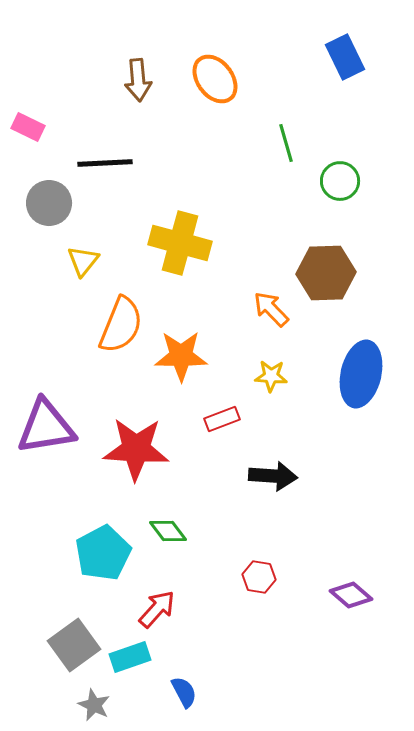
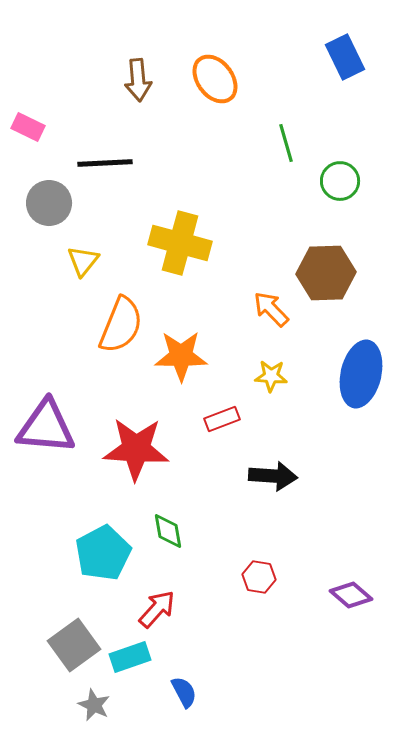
purple triangle: rotated 14 degrees clockwise
green diamond: rotated 27 degrees clockwise
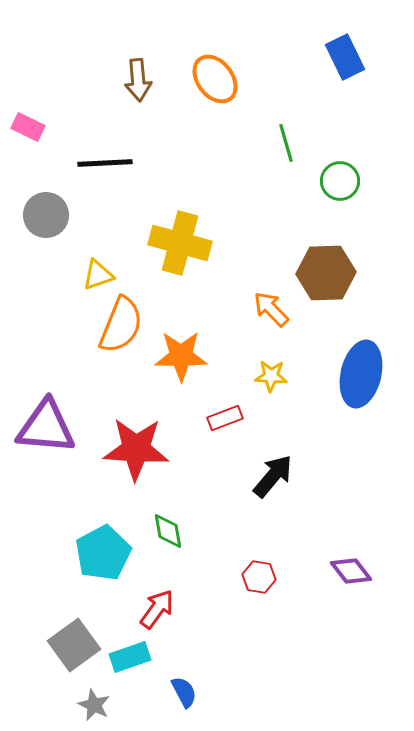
gray circle: moved 3 px left, 12 px down
yellow triangle: moved 15 px right, 14 px down; rotated 32 degrees clockwise
red rectangle: moved 3 px right, 1 px up
black arrow: rotated 54 degrees counterclockwise
purple diamond: moved 24 px up; rotated 12 degrees clockwise
red arrow: rotated 6 degrees counterclockwise
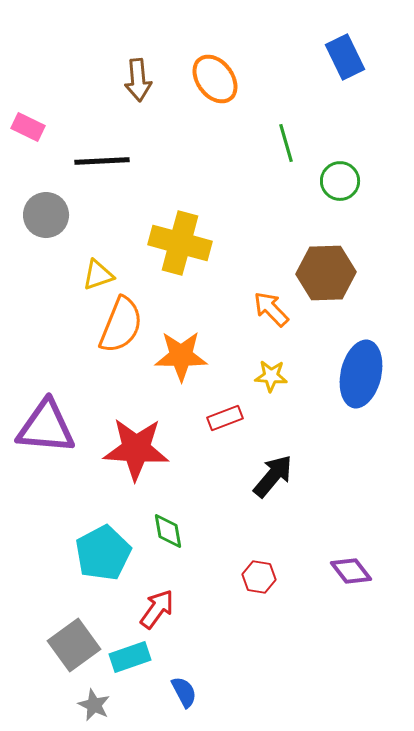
black line: moved 3 px left, 2 px up
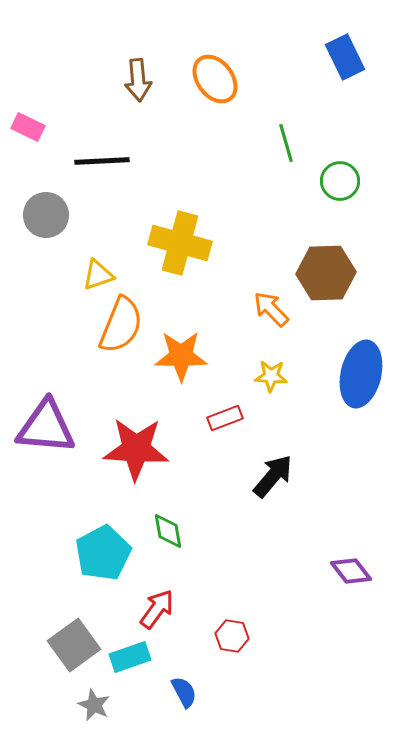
red hexagon: moved 27 px left, 59 px down
